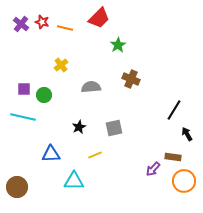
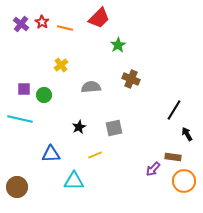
red star: rotated 16 degrees clockwise
cyan line: moved 3 px left, 2 px down
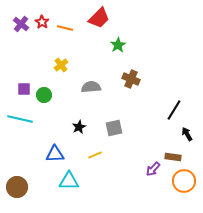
blue triangle: moved 4 px right
cyan triangle: moved 5 px left
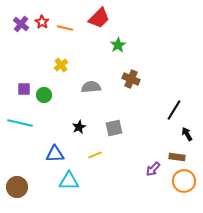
cyan line: moved 4 px down
brown rectangle: moved 4 px right
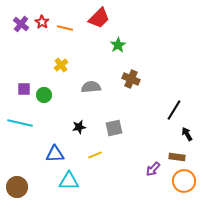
black star: rotated 16 degrees clockwise
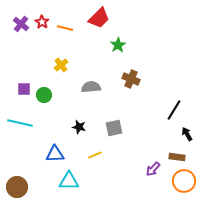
black star: rotated 24 degrees clockwise
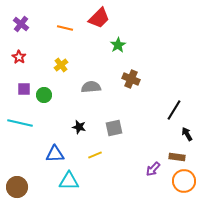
red star: moved 23 px left, 35 px down
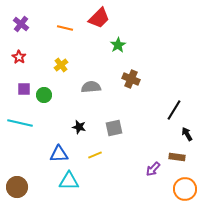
blue triangle: moved 4 px right
orange circle: moved 1 px right, 8 px down
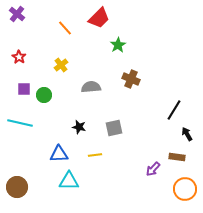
purple cross: moved 4 px left, 10 px up
orange line: rotated 35 degrees clockwise
yellow line: rotated 16 degrees clockwise
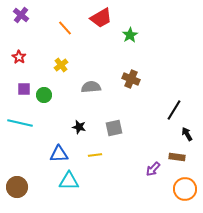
purple cross: moved 4 px right, 1 px down
red trapezoid: moved 2 px right; rotated 15 degrees clockwise
green star: moved 12 px right, 10 px up
